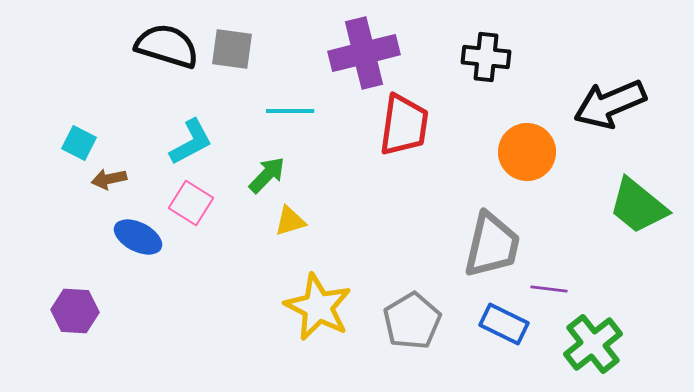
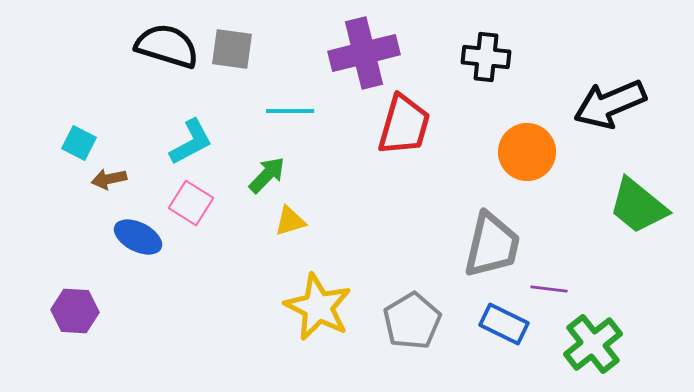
red trapezoid: rotated 8 degrees clockwise
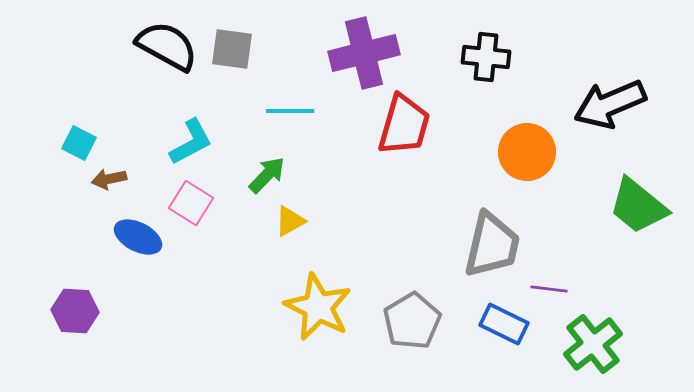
black semicircle: rotated 12 degrees clockwise
yellow triangle: rotated 12 degrees counterclockwise
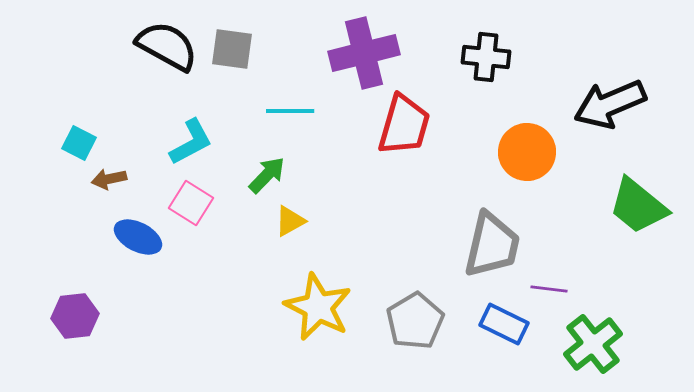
purple hexagon: moved 5 px down; rotated 9 degrees counterclockwise
gray pentagon: moved 3 px right
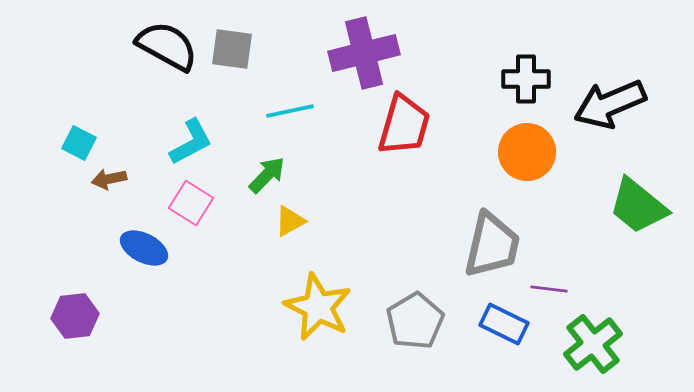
black cross: moved 40 px right, 22 px down; rotated 6 degrees counterclockwise
cyan line: rotated 12 degrees counterclockwise
blue ellipse: moved 6 px right, 11 px down
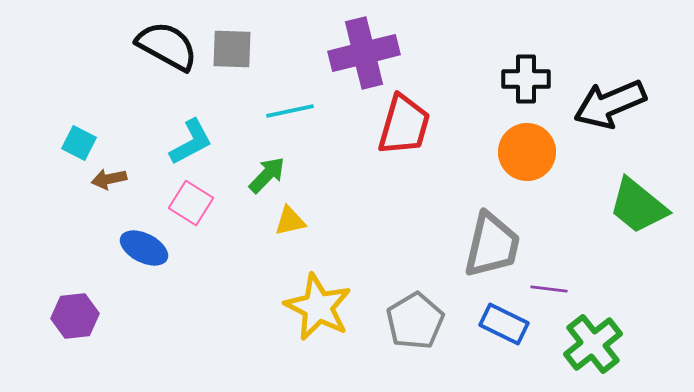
gray square: rotated 6 degrees counterclockwise
yellow triangle: rotated 16 degrees clockwise
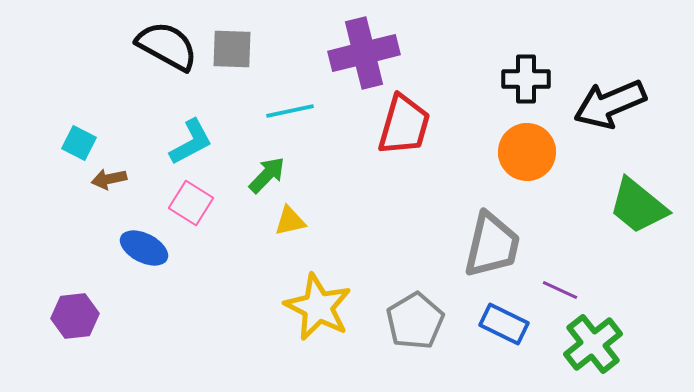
purple line: moved 11 px right, 1 px down; rotated 18 degrees clockwise
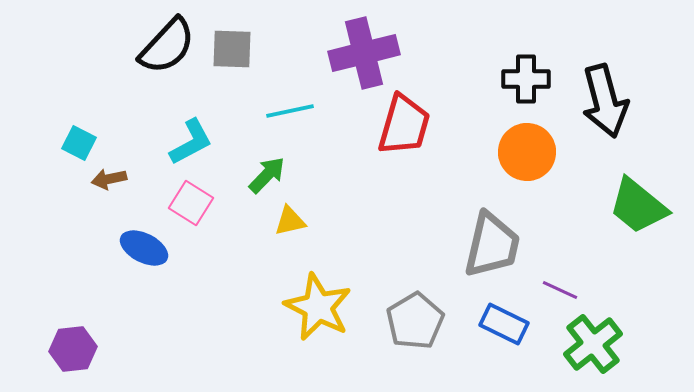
black semicircle: rotated 104 degrees clockwise
black arrow: moved 5 px left, 3 px up; rotated 82 degrees counterclockwise
purple hexagon: moved 2 px left, 33 px down
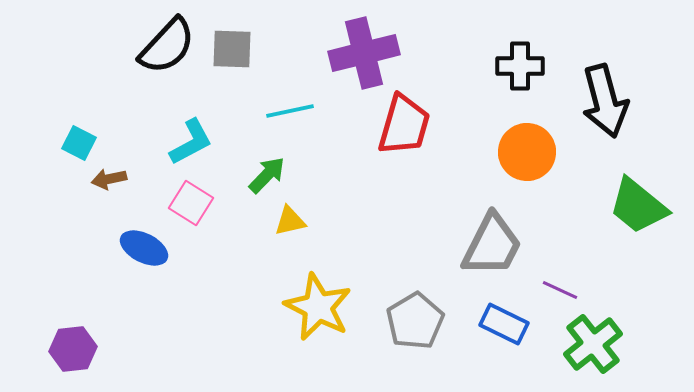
black cross: moved 6 px left, 13 px up
gray trapezoid: rotated 14 degrees clockwise
